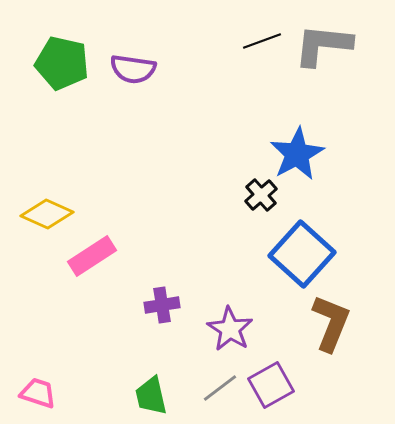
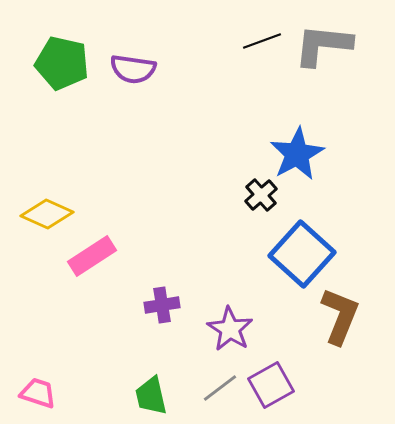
brown L-shape: moved 9 px right, 7 px up
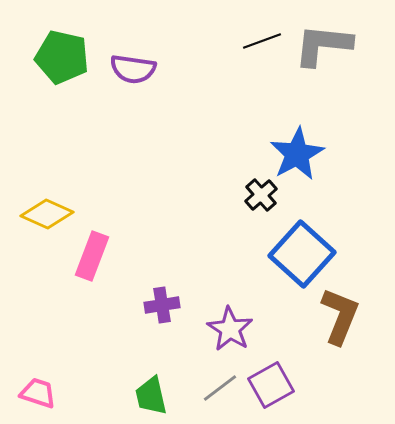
green pentagon: moved 6 px up
pink rectangle: rotated 36 degrees counterclockwise
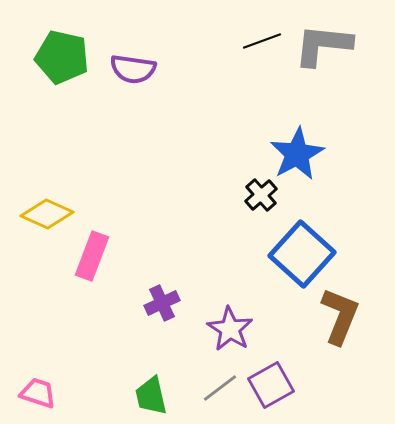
purple cross: moved 2 px up; rotated 16 degrees counterclockwise
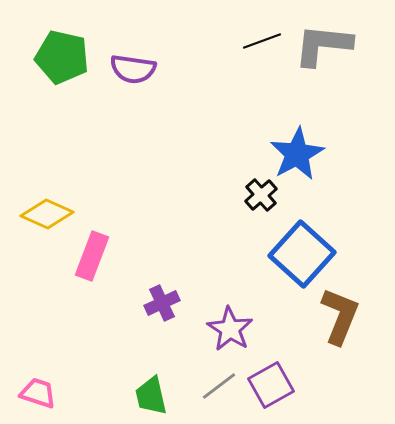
gray line: moved 1 px left, 2 px up
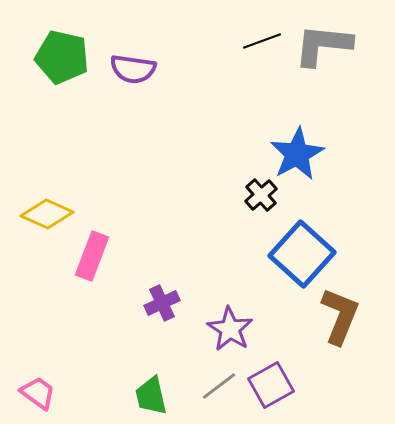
pink trapezoid: rotated 18 degrees clockwise
